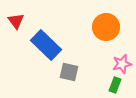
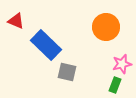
red triangle: rotated 30 degrees counterclockwise
gray square: moved 2 px left
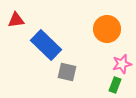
red triangle: moved 1 px up; rotated 30 degrees counterclockwise
orange circle: moved 1 px right, 2 px down
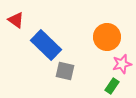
red triangle: rotated 42 degrees clockwise
orange circle: moved 8 px down
gray square: moved 2 px left, 1 px up
green rectangle: moved 3 px left, 1 px down; rotated 14 degrees clockwise
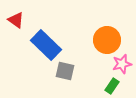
orange circle: moved 3 px down
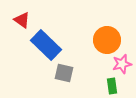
red triangle: moved 6 px right
gray square: moved 1 px left, 2 px down
green rectangle: rotated 42 degrees counterclockwise
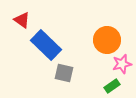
green rectangle: rotated 63 degrees clockwise
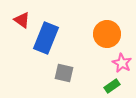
orange circle: moved 6 px up
blue rectangle: moved 7 px up; rotated 68 degrees clockwise
pink star: moved 1 px up; rotated 30 degrees counterclockwise
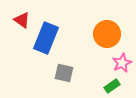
pink star: rotated 18 degrees clockwise
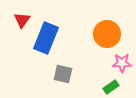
red triangle: rotated 30 degrees clockwise
pink star: rotated 24 degrees clockwise
gray square: moved 1 px left, 1 px down
green rectangle: moved 1 px left, 1 px down
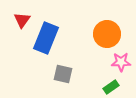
pink star: moved 1 px left, 1 px up
